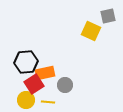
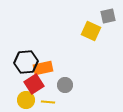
orange rectangle: moved 2 px left, 5 px up
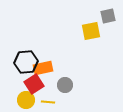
yellow square: rotated 36 degrees counterclockwise
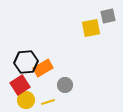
yellow square: moved 3 px up
orange rectangle: rotated 18 degrees counterclockwise
red square: moved 14 px left, 1 px down
yellow line: rotated 24 degrees counterclockwise
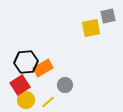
yellow line: rotated 24 degrees counterclockwise
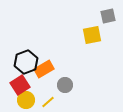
yellow square: moved 1 px right, 7 px down
black hexagon: rotated 15 degrees counterclockwise
orange rectangle: moved 1 px right, 1 px down
